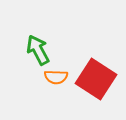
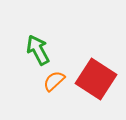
orange semicircle: moved 2 px left, 4 px down; rotated 135 degrees clockwise
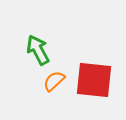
red square: moved 2 px left, 1 px down; rotated 27 degrees counterclockwise
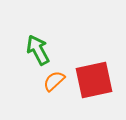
red square: rotated 18 degrees counterclockwise
